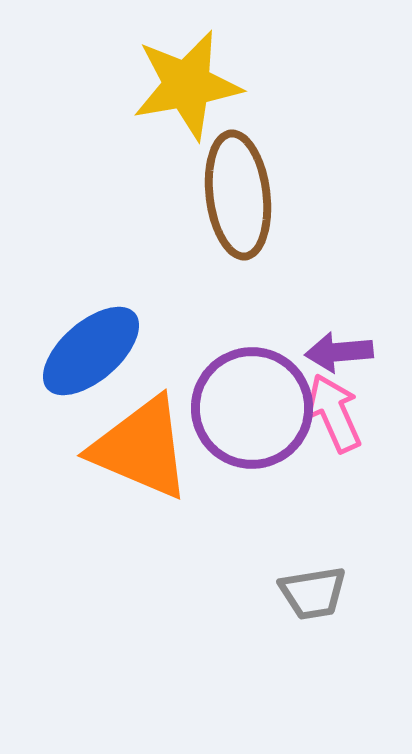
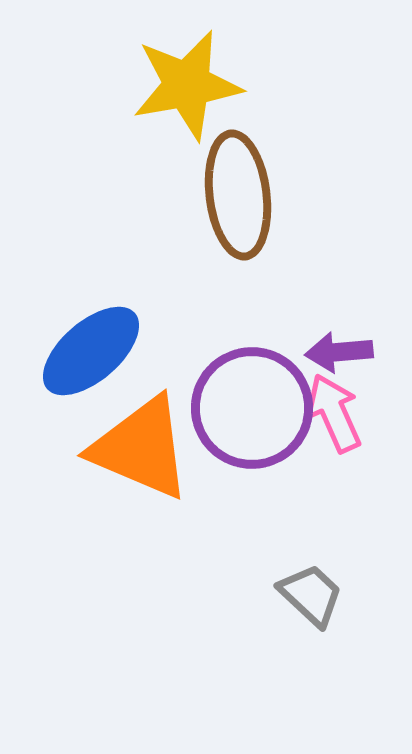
gray trapezoid: moved 2 px left, 2 px down; rotated 128 degrees counterclockwise
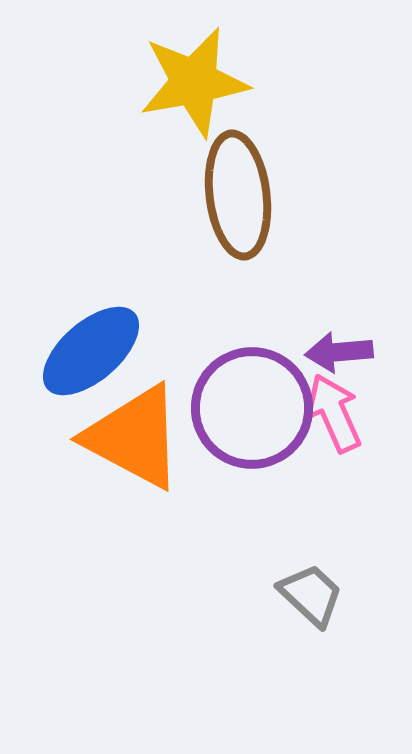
yellow star: moved 7 px right, 3 px up
orange triangle: moved 7 px left, 11 px up; rotated 5 degrees clockwise
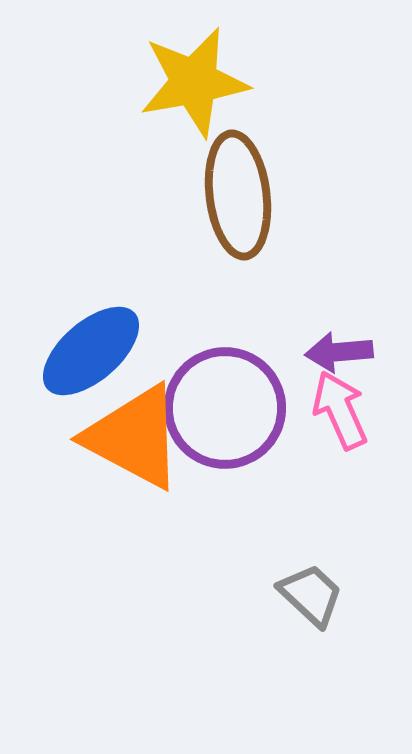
purple circle: moved 27 px left
pink arrow: moved 6 px right, 3 px up
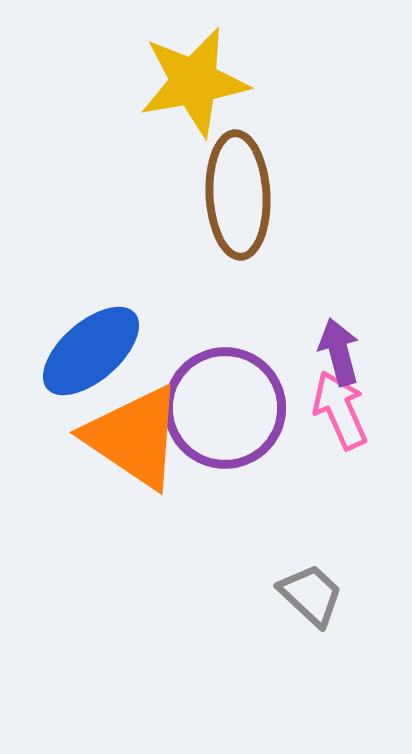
brown ellipse: rotated 4 degrees clockwise
purple arrow: rotated 80 degrees clockwise
orange triangle: rotated 6 degrees clockwise
